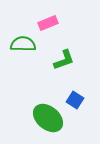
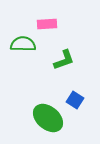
pink rectangle: moved 1 px left, 1 px down; rotated 18 degrees clockwise
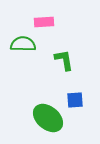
pink rectangle: moved 3 px left, 2 px up
green L-shape: rotated 80 degrees counterclockwise
blue square: rotated 36 degrees counterclockwise
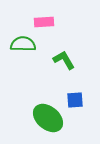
green L-shape: rotated 20 degrees counterclockwise
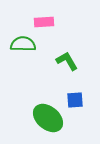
green L-shape: moved 3 px right, 1 px down
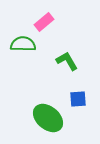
pink rectangle: rotated 36 degrees counterclockwise
blue square: moved 3 px right, 1 px up
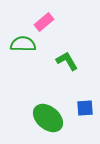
blue square: moved 7 px right, 9 px down
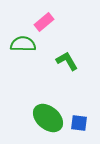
blue square: moved 6 px left, 15 px down; rotated 12 degrees clockwise
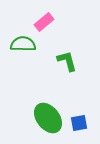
green L-shape: rotated 15 degrees clockwise
green ellipse: rotated 12 degrees clockwise
blue square: rotated 18 degrees counterclockwise
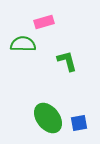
pink rectangle: rotated 24 degrees clockwise
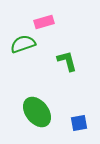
green semicircle: rotated 20 degrees counterclockwise
green ellipse: moved 11 px left, 6 px up
